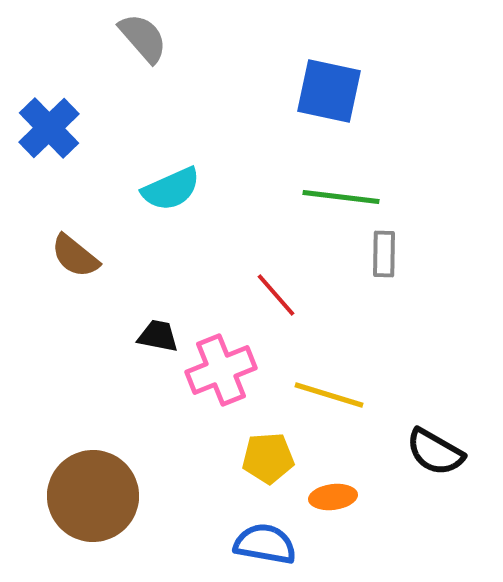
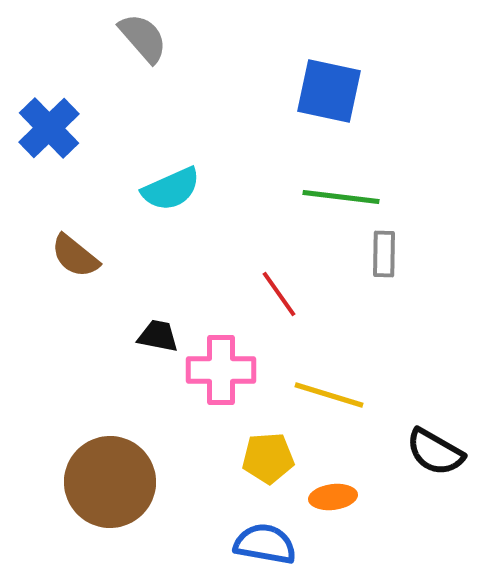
red line: moved 3 px right, 1 px up; rotated 6 degrees clockwise
pink cross: rotated 22 degrees clockwise
brown circle: moved 17 px right, 14 px up
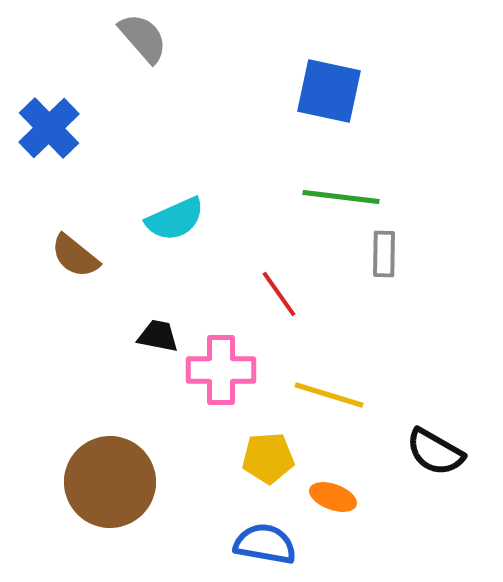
cyan semicircle: moved 4 px right, 30 px down
orange ellipse: rotated 27 degrees clockwise
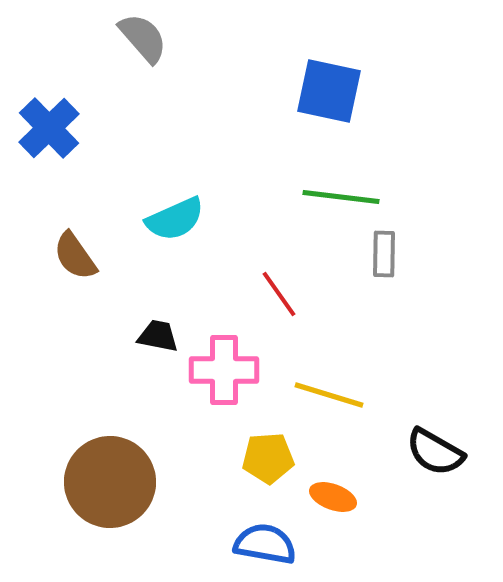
brown semicircle: rotated 16 degrees clockwise
pink cross: moved 3 px right
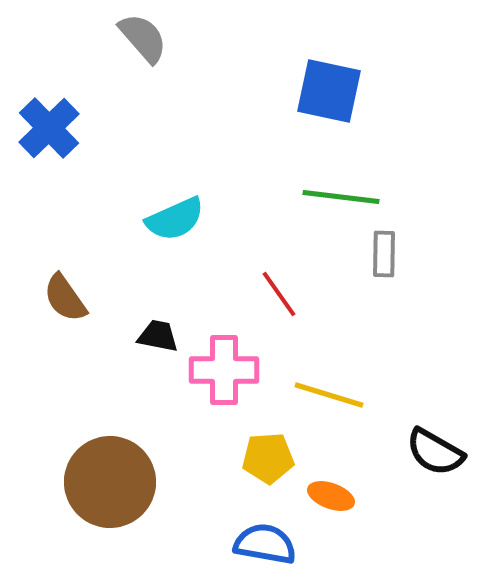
brown semicircle: moved 10 px left, 42 px down
orange ellipse: moved 2 px left, 1 px up
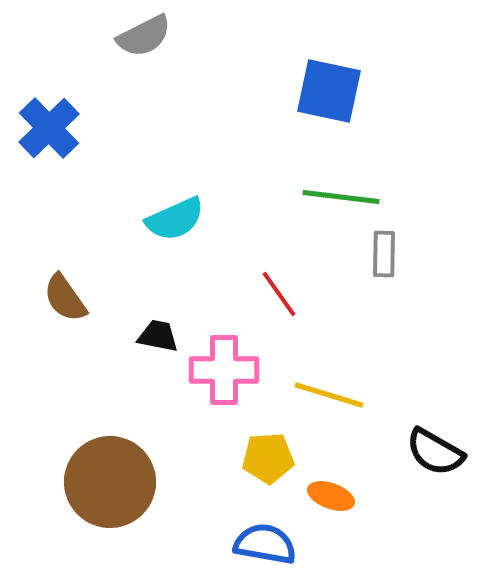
gray semicircle: moved 1 px right, 2 px up; rotated 104 degrees clockwise
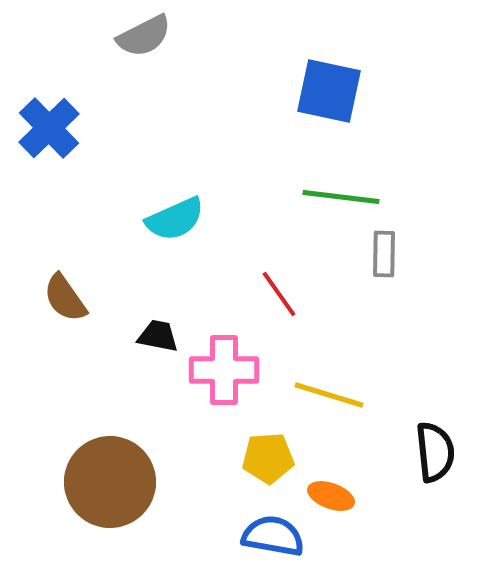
black semicircle: rotated 126 degrees counterclockwise
blue semicircle: moved 8 px right, 8 px up
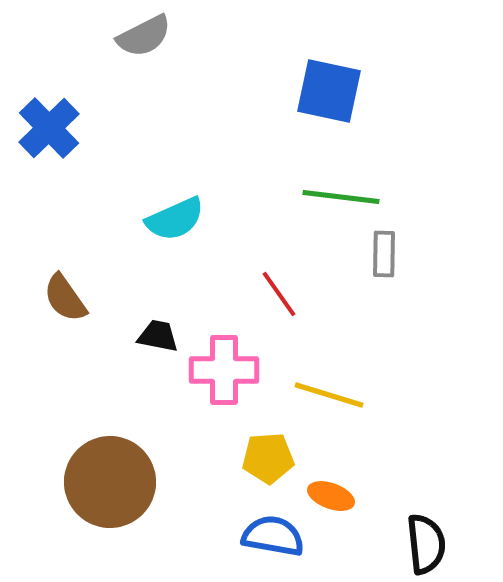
black semicircle: moved 9 px left, 92 px down
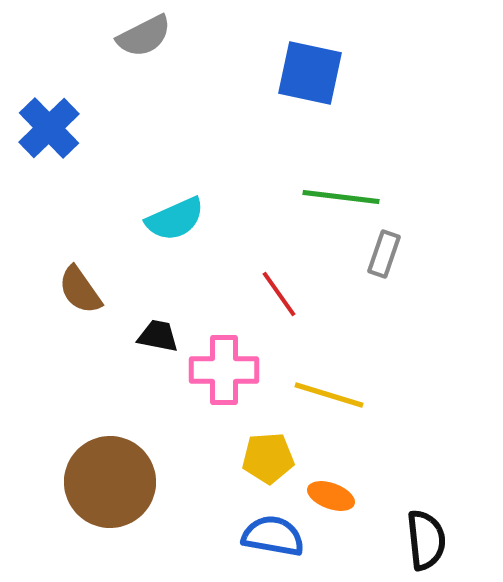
blue square: moved 19 px left, 18 px up
gray rectangle: rotated 18 degrees clockwise
brown semicircle: moved 15 px right, 8 px up
black semicircle: moved 4 px up
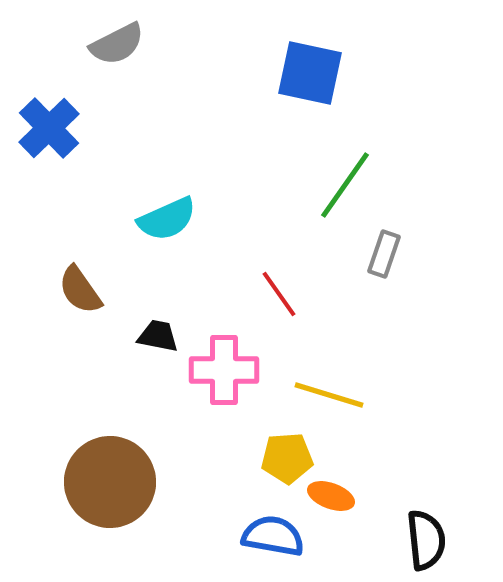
gray semicircle: moved 27 px left, 8 px down
green line: moved 4 px right, 12 px up; rotated 62 degrees counterclockwise
cyan semicircle: moved 8 px left
yellow pentagon: moved 19 px right
